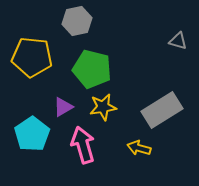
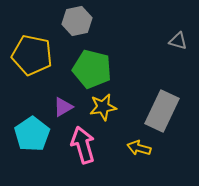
yellow pentagon: moved 2 px up; rotated 6 degrees clockwise
gray rectangle: moved 1 px down; rotated 33 degrees counterclockwise
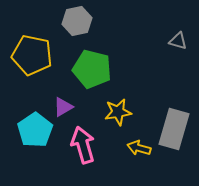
yellow star: moved 15 px right, 5 px down
gray rectangle: moved 12 px right, 18 px down; rotated 9 degrees counterclockwise
cyan pentagon: moved 3 px right, 4 px up
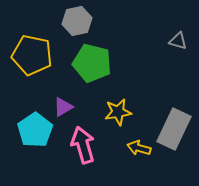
green pentagon: moved 6 px up
gray rectangle: rotated 9 degrees clockwise
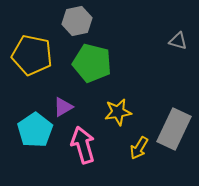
yellow arrow: rotated 75 degrees counterclockwise
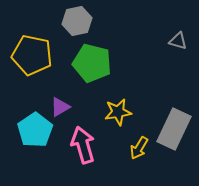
purple triangle: moved 3 px left
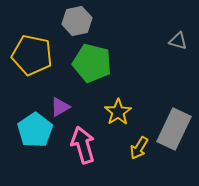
yellow star: rotated 24 degrees counterclockwise
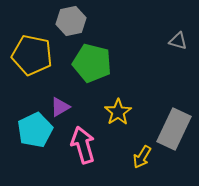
gray hexagon: moved 6 px left
cyan pentagon: rotated 8 degrees clockwise
yellow arrow: moved 3 px right, 9 px down
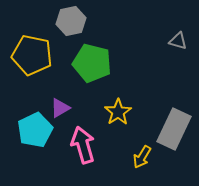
purple triangle: moved 1 px down
